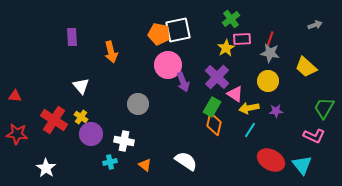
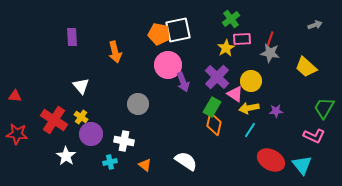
orange arrow: moved 4 px right
yellow circle: moved 17 px left
white star: moved 20 px right, 12 px up
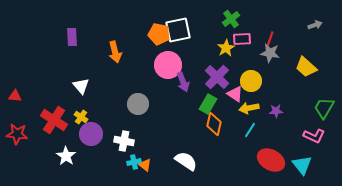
green rectangle: moved 4 px left, 3 px up
cyan cross: moved 24 px right
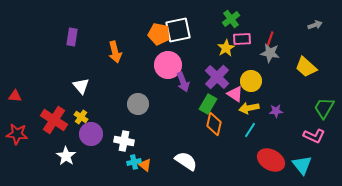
purple rectangle: rotated 12 degrees clockwise
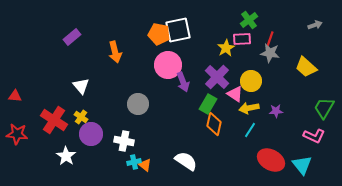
green cross: moved 18 px right, 1 px down
purple rectangle: rotated 42 degrees clockwise
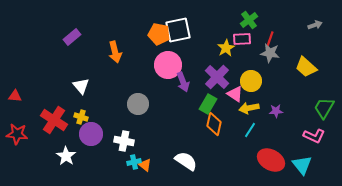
yellow cross: rotated 16 degrees counterclockwise
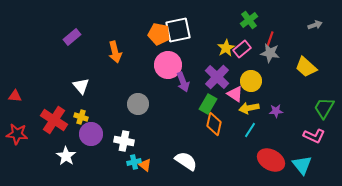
pink rectangle: moved 10 px down; rotated 36 degrees counterclockwise
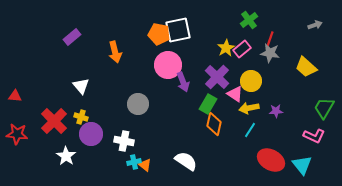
red cross: moved 1 px down; rotated 12 degrees clockwise
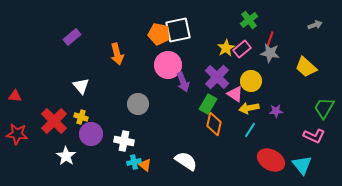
orange arrow: moved 2 px right, 2 px down
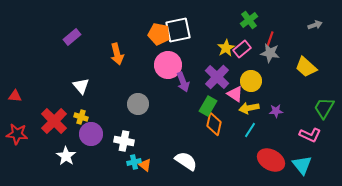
green rectangle: moved 2 px down
pink L-shape: moved 4 px left, 1 px up
